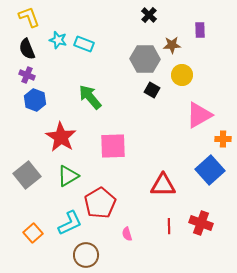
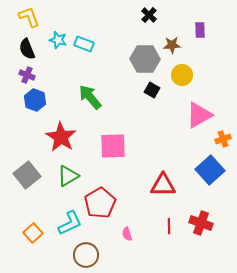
orange cross: rotated 21 degrees counterclockwise
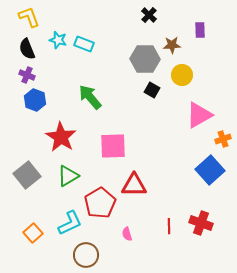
red triangle: moved 29 px left
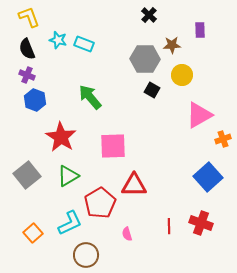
blue square: moved 2 px left, 7 px down
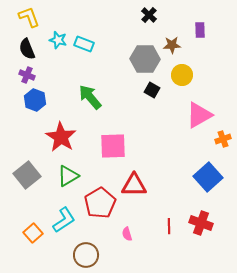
cyan L-shape: moved 6 px left, 3 px up; rotated 8 degrees counterclockwise
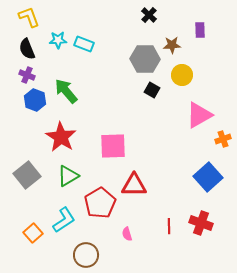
cyan star: rotated 18 degrees counterclockwise
green arrow: moved 24 px left, 6 px up
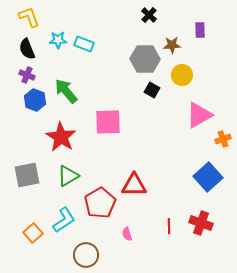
pink square: moved 5 px left, 24 px up
gray square: rotated 28 degrees clockwise
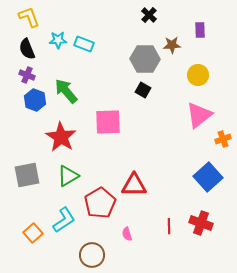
yellow circle: moved 16 px right
black square: moved 9 px left
pink triangle: rotated 8 degrees counterclockwise
brown circle: moved 6 px right
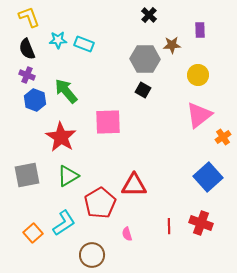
orange cross: moved 2 px up; rotated 14 degrees counterclockwise
cyan L-shape: moved 3 px down
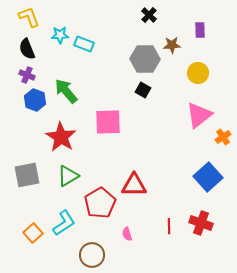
cyan star: moved 2 px right, 5 px up
yellow circle: moved 2 px up
